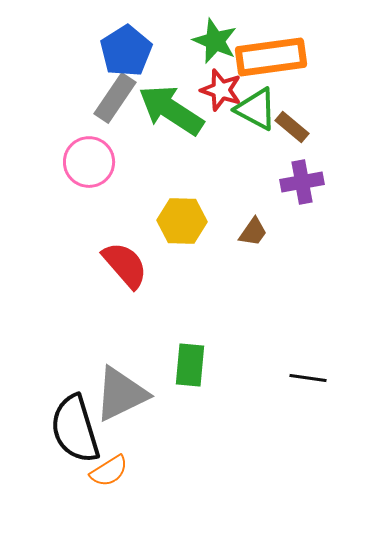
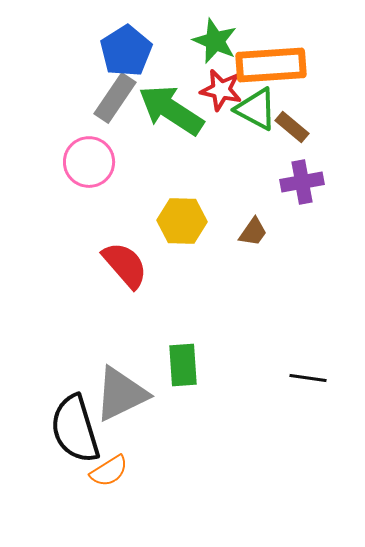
orange rectangle: moved 8 px down; rotated 4 degrees clockwise
red star: rotated 6 degrees counterclockwise
green rectangle: moved 7 px left; rotated 9 degrees counterclockwise
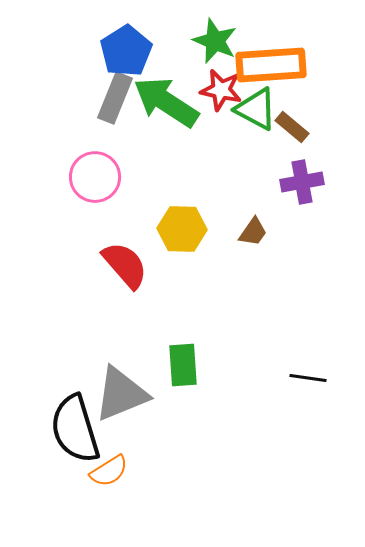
gray rectangle: rotated 12 degrees counterclockwise
green arrow: moved 5 px left, 8 px up
pink circle: moved 6 px right, 15 px down
yellow hexagon: moved 8 px down
gray triangle: rotated 4 degrees clockwise
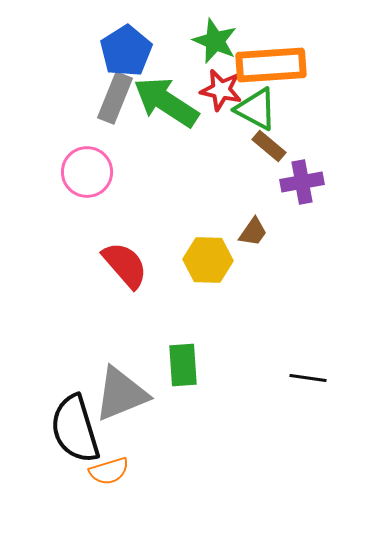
brown rectangle: moved 23 px left, 19 px down
pink circle: moved 8 px left, 5 px up
yellow hexagon: moved 26 px right, 31 px down
orange semicircle: rotated 15 degrees clockwise
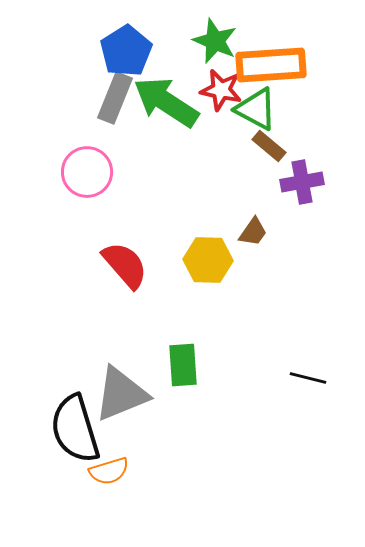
black line: rotated 6 degrees clockwise
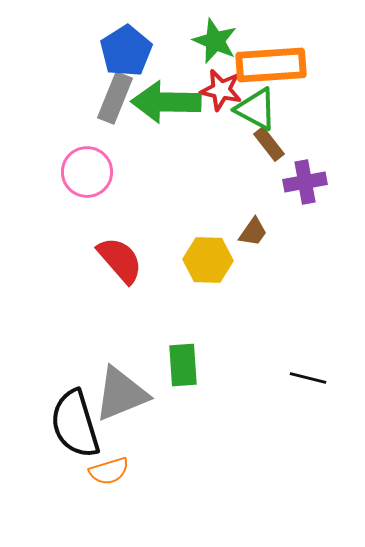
green arrow: rotated 32 degrees counterclockwise
brown rectangle: moved 2 px up; rotated 12 degrees clockwise
purple cross: moved 3 px right
red semicircle: moved 5 px left, 5 px up
black semicircle: moved 5 px up
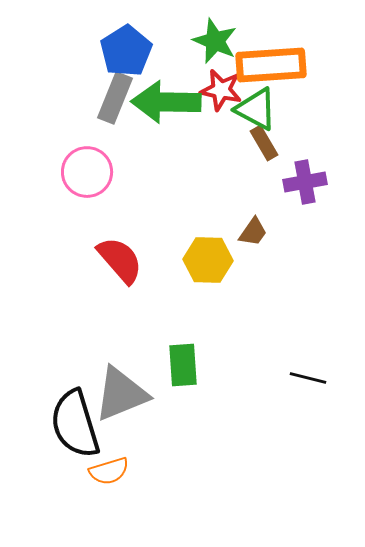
brown rectangle: moved 5 px left, 1 px up; rotated 8 degrees clockwise
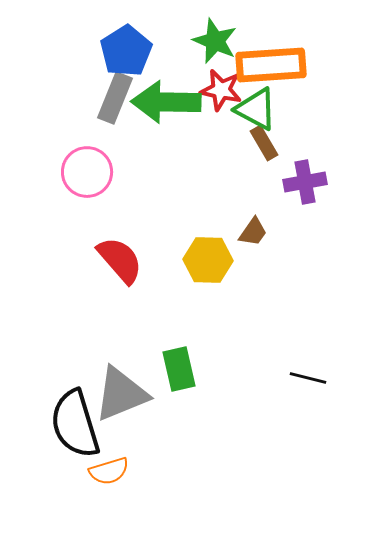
green rectangle: moved 4 px left, 4 px down; rotated 9 degrees counterclockwise
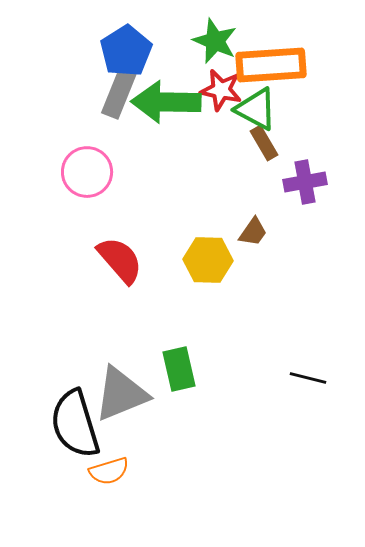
gray rectangle: moved 4 px right, 5 px up
